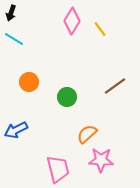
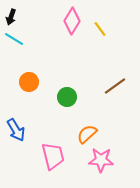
black arrow: moved 4 px down
blue arrow: rotated 95 degrees counterclockwise
pink trapezoid: moved 5 px left, 13 px up
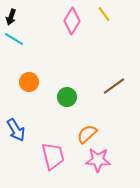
yellow line: moved 4 px right, 15 px up
brown line: moved 1 px left
pink star: moved 3 px left
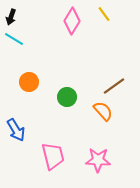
orange semicircle: moved 16 px right, 23 px up; rotated 90 degrees clockwise
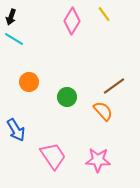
pink trapezoid: rotated 20 degrees counterclockwise
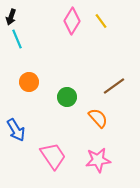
yellow line: moved 3 px left, 7 px down
cyan line: moved 3 px right; rotated 36 degrees clockwise
orange semicircle: moved 5 px left, 7 px down
pink star: rotated 10 degrees counterclockwise
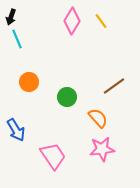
pink star: moved 4 px right, 11 px up
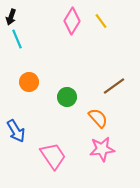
blue arrow: moved 1 px down
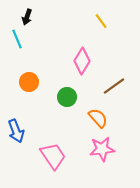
black arrow: moved 16 px right
pink diamond: moved 10 px right, 40 px down
blue arrow: rotated 10 degrees clockwise
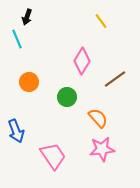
brown line: moved 1 px right, 7 px up
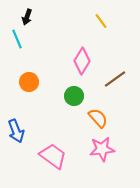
green circle: moved 7 px right, 1 px up
pink trapezoid: rotated 20 degrees counterclockwise
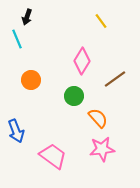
orange circle: moved 2 px right, 2 px up
